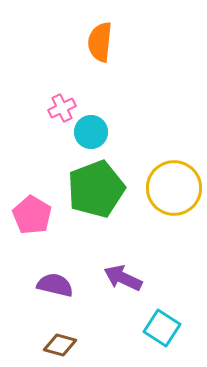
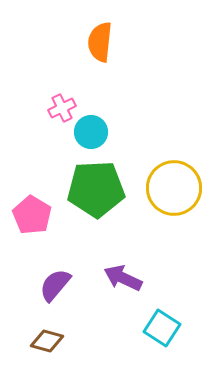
green pentagon: rotated 18 degrees clockwise
purple semicircle: rotated 63 degrees counterclockwise
brown diamond: moved 13 px left, 4 px up
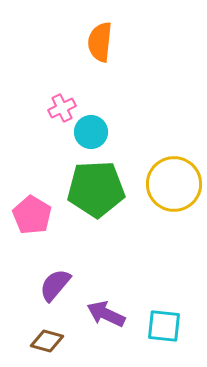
yellow circle: moved 4 px up
purple arrow: moved 17 px left, 36 px down
cyan square: moved 2 px right, 2 px up; rotated 27 degrees counterclockwise
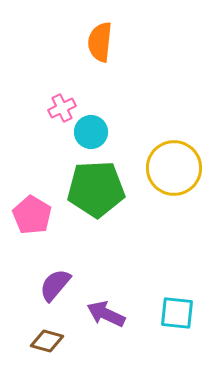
yellow circle: moved 16 px up
cyan square: moved 13 px right, 13 px up
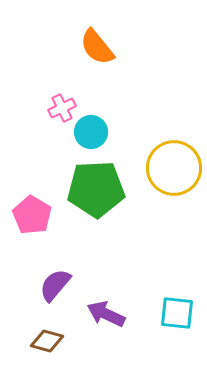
orange semicircle: moved 3 px left, 5 px down; rotated 45 degrees counterclockwise
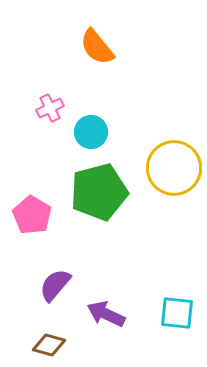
pink cross: moved 12 px left
green pentagon: moved 3 px right, 3 px down; rotated 12 degrees counterclockwise
brown diamond: moved 2 px right, 4 px down
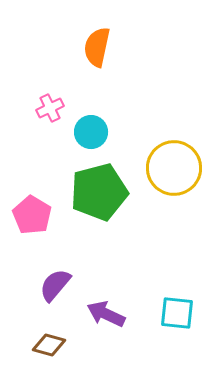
orange semicircle: rotated 51 degrees clockwise
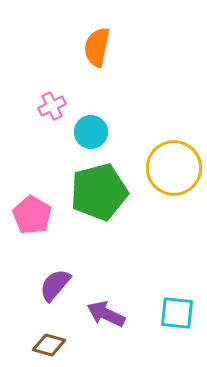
pink cross: moved 2 px right, 2 px up
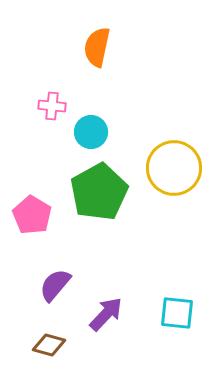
pink cross: rotated 32 degrees clockwise
green pentagon: rotated 14 degrees counterclockwise
purple arrow: rotated 108 degrees clockwise
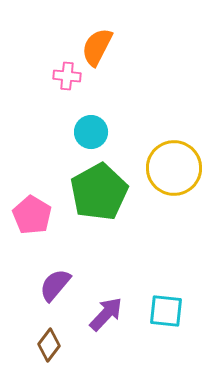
orange semicircle: rotated 15 degrees clockwise
pink cross: moved 15 px right, 30 px up
cyan square: moved 11 px left, 2 px up
brown diamond: rotated 68 degrees counterclockwise
